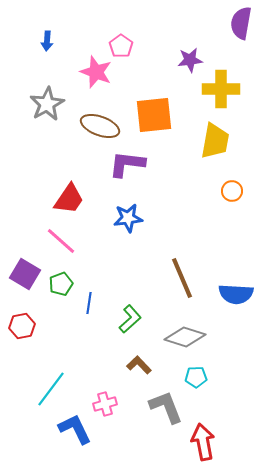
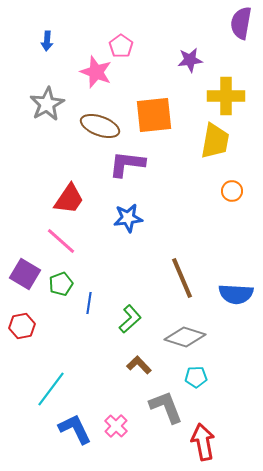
yellow cross: moved 5 px right, 7 px down
pink cross: moved 11 px right, 22 px down; rotated 30 degrees counterclockwise
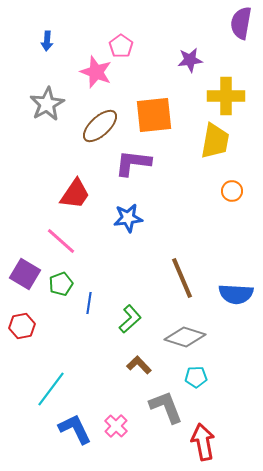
brown ellipse: rotated 63 degrees counterclockwise
purple L-shape: moved 6 px right, 1 px up
red trapezoid: moved 6 px right, 5 px up
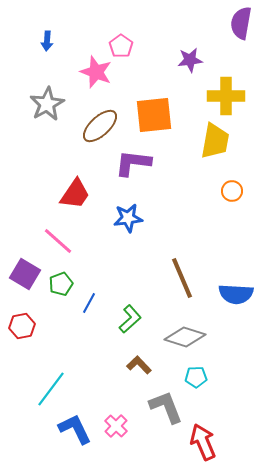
pink line: moved 3 px left
blue line: rotated 20 degrees clockwise
red arrow: rotated 12 degrees counterclockwise
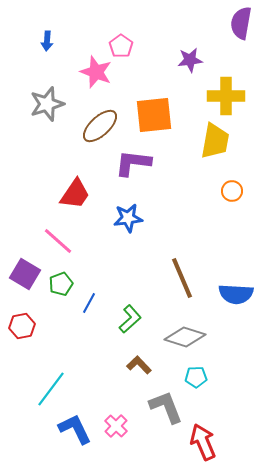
gray star: rotated 12 degrees clockwise
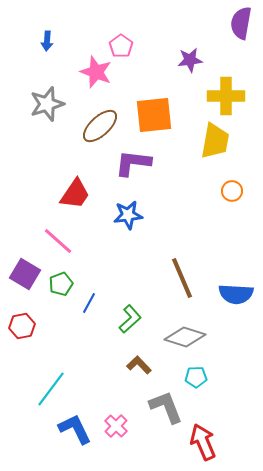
blue star: moved 3 px up
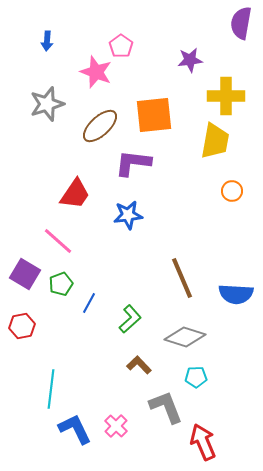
cyan line: rotated 30 degrees counterclockwise
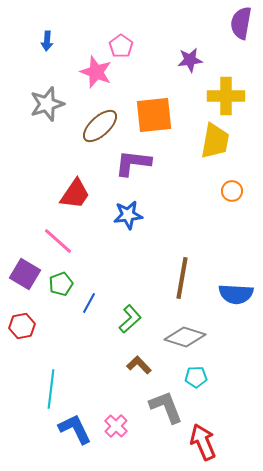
brown line: rotated 33 degrees clockwise
